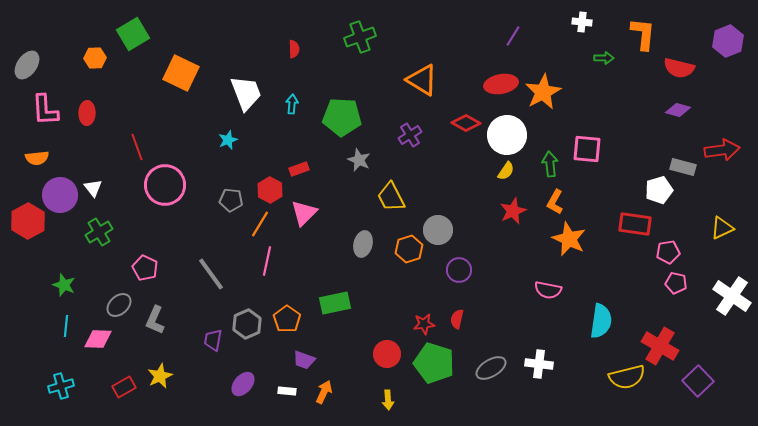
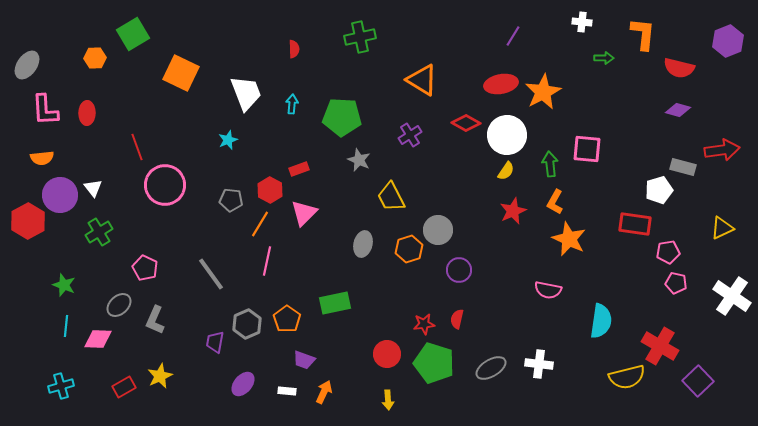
green cross at (360, 37): rotated 8 degrees clockwise
orange semicircle at (37, 158): moved 5 px right
purple trapezoid at (213, 340): moved 2 px right, 2 px down
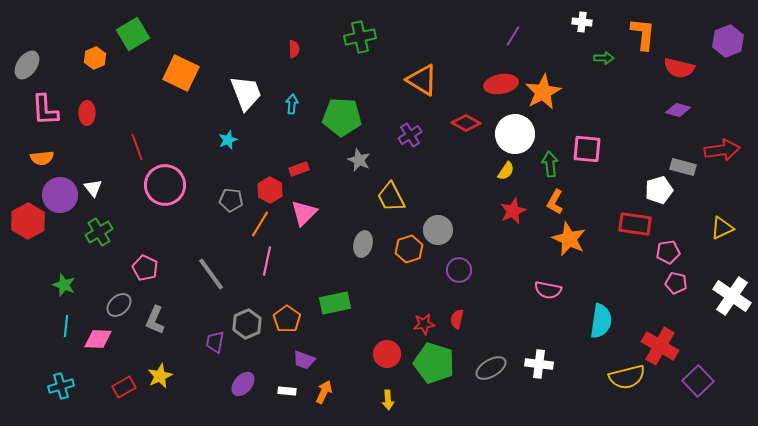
orange hexagon at (95, 58): rotated 20 degrees counterclockwise
white circle at (507, 135): moved 8 px right, 1 px up
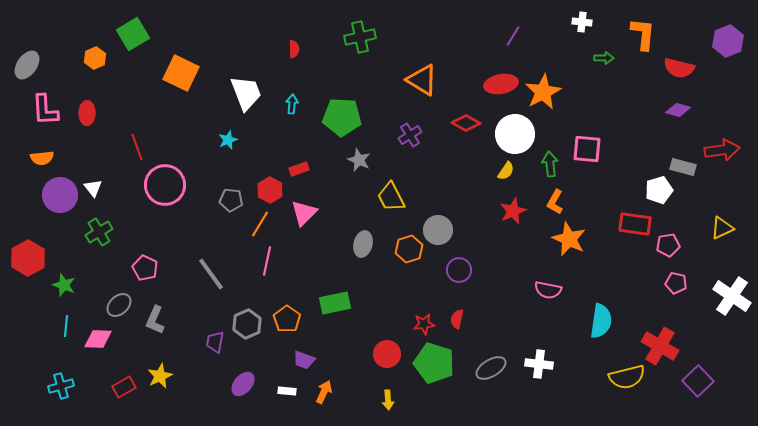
red hexagon at (28, 221): moved 37 px down
pink pentagon at (668, 252): moved 7 px up
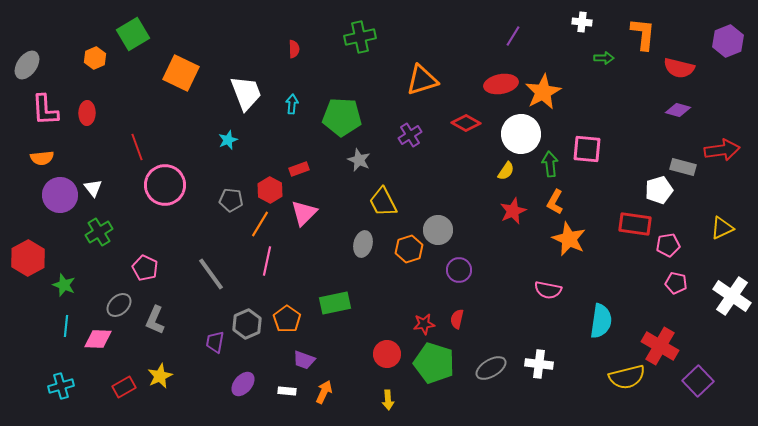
orange triangle at (422, 80): rotated 48 degrees counterclockwise
white circle at (515, 134): moved 6 px right
yellow trapezoid at (391, 197): moved 8 px left, 5 px down
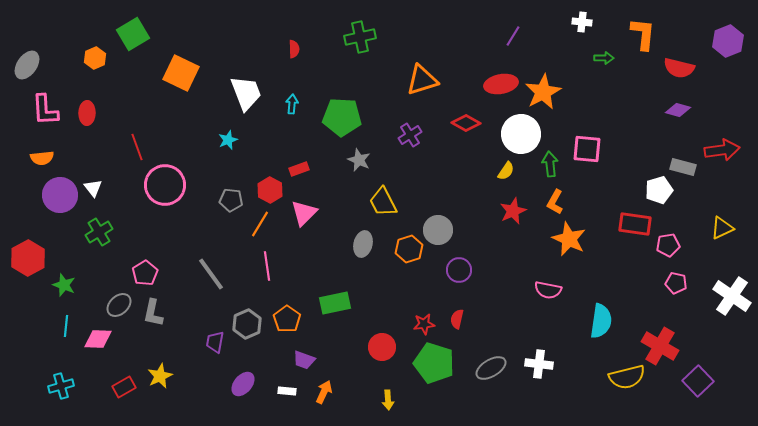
pink line at (267, 261): moved 5 px down; rotated 20 degrees counterclockwise
pink pentagon at (145, 268): moved 5 px down; rotated 15 degrees clockwise
gray L-shape at (155, 320): moved 2 px left, 7 px up; rotated 12 degrees counterclockwise
red circle at (387, 354): moved 5 px left, 7 px up
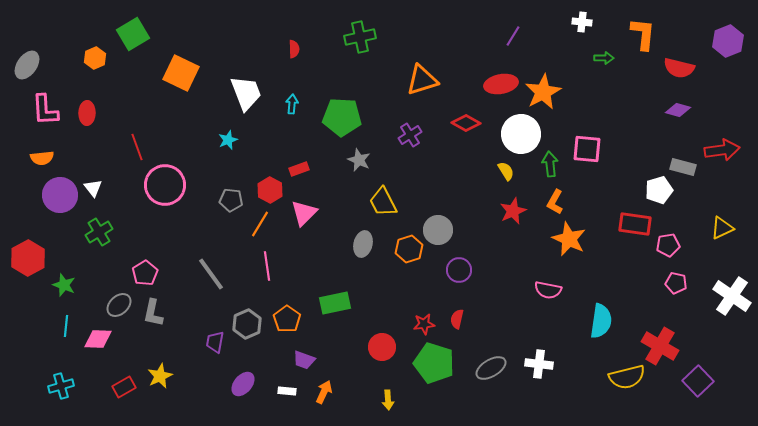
yellow semicircle at (506, 171): rotated 66 degrees counterclockwise
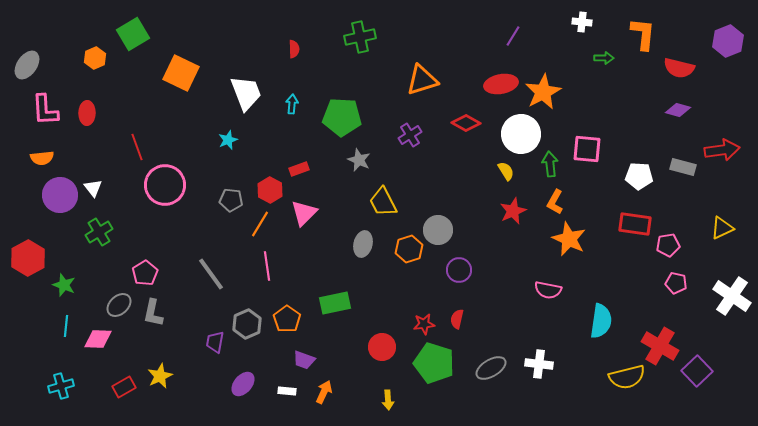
white pentagon at (659, 190): moved 20 px left, 14 px up; rotated 20 degrees clockwise
purple square at (698, 381): moved 1 px left, 10 px up
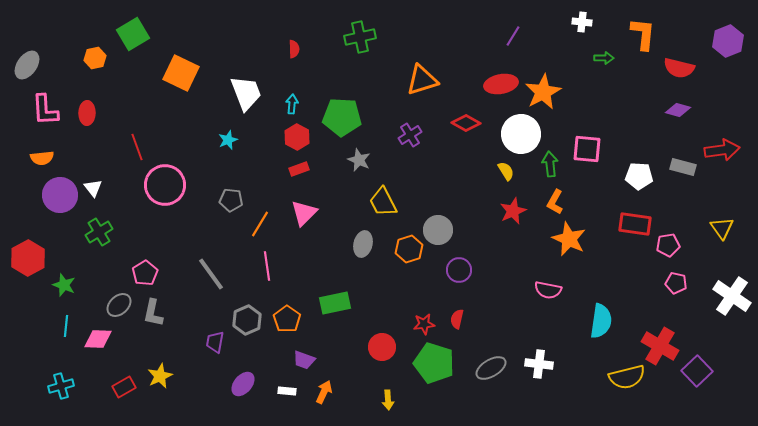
orange hexagon at (95, 58): rotated 10 degrees clockwise
red hexagon at (270, 190): moved 27 px right, 53 px up
yellow triangle at (722, 228): rotated 40 degrees counterclockwise
gray hexagon at (247, 324): moved 4 px up
